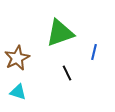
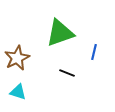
black line: rotated 42 degrees counterclockwise
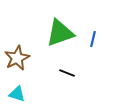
blue line: moved 1 px left, 13 px up
cyan triangle: moved 1 px left, 2 px down
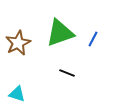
blue line: rotated 14 degrees clockwise
brown star: moved 1 px right, 15 px up
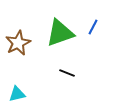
blue line: moved 12 px up
cyan triangle: rotated 30 degrees counterclockwise
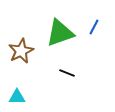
blue line: moved 1 px right
brown star: moved 3 px right, 8 px down
cyan triangle: moved 3 px down; rotated 12 degrees clockwise
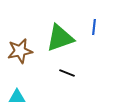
blue line: rotated 21 degrees counterclockwise
green triangle: moved 5 px down
brown star: moved 1 px left; rotated 15 degrees clockwise
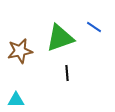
blue line: rotated 63 degrees counterclockwise
black line: rotated 63 degrees clockwise
cyan triangle: moved 1 px left, 3 px down
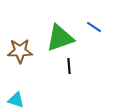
brown star: rotated 10 degrees clockwise
black line: moved 2 px right, 7 px up
cyan triangle: rotated 18 degrees clockwise
